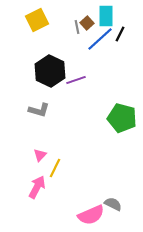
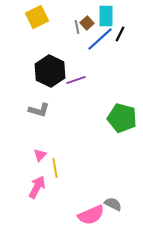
yellow square: moved 3 px up
yellow line: rotated 36 degrees counterclockwise
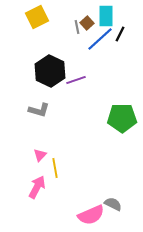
green pentagon: rotated 16 degrees counterclockwise
